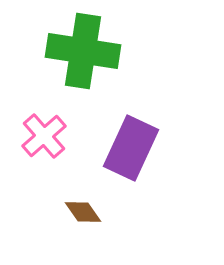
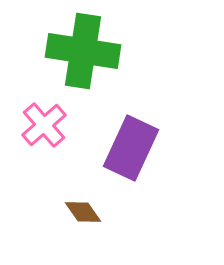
pink cross: moved 11 px up
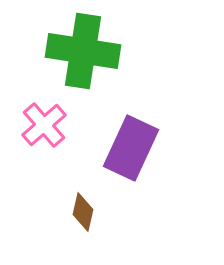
brown diamond: rotated 48 degrees clockwise
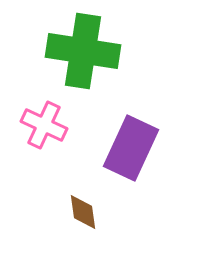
pink cross: rotated 24 degrees counterclockwise
brown diamond: rotated 21 degrees counterclockwise
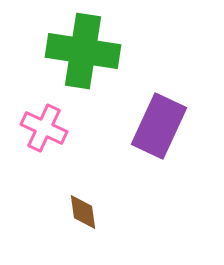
pink cross: moved 3 px down
purple rectangle: moved 28 px right, 22 px up
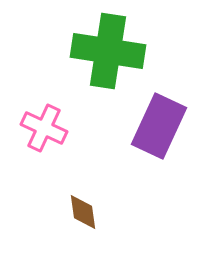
green cross: moved 25 px right
